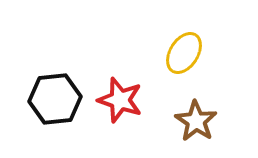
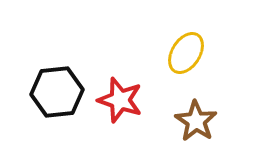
yellow ellipse: moved 2 px right
black hexagon: moved 2 px right, 7 px up
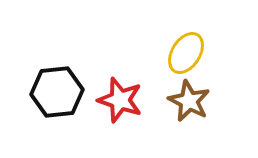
brown star: moved 7 px left, 20 px up; rotated 6 degrees counterclockwise
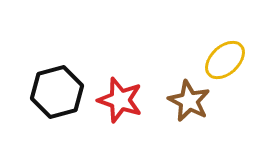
yellow ellipse: moved 39 px right, 7 px down; rotated 15 degrees clockwise
black hexagon: rotated 9 degrees counterclockwise
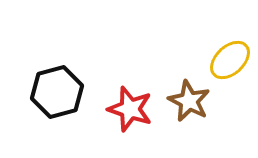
yellow ellipse: moved 5 px right
red star: moved 10 px right, 9 px down
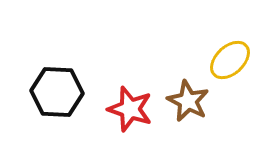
black hexagon: rotated 18 degrees clockwise
brown star: moved 1 px left
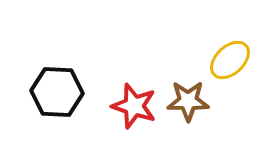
brown star: rotated 27 degrees counterclockwise
red star: moved 4 px right, 3 px up
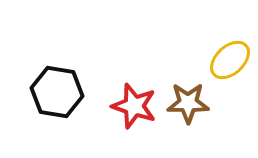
black hexagon: rotated 6 degrees clockwise
brown star: moved 2 px down
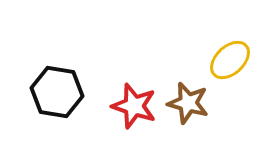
brown star: rotated 15 degrees clockwise
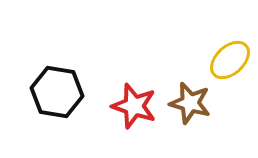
brown star: moved 2 px right
